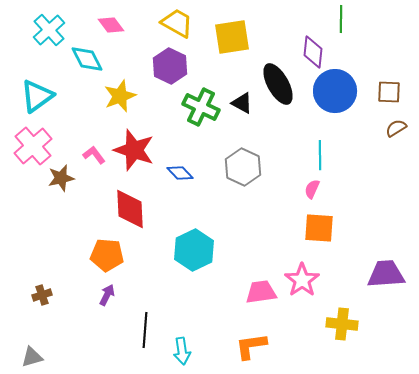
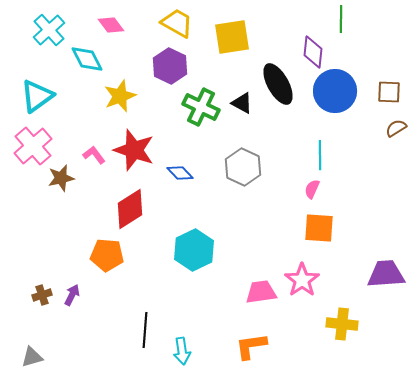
red diamond: rotated 60 degrees clockwise
purple arrow: moved 35 px left
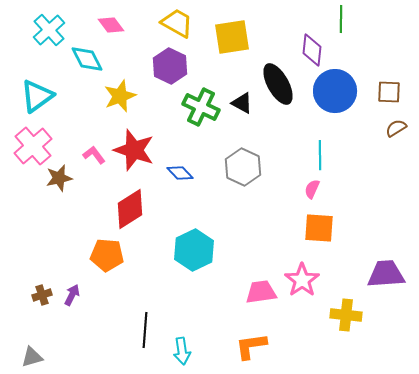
purple diamond: moved 1 px left, 2 px up
brown star: moved 2 px left
yellow cross: moved 4 px right, 9 px up
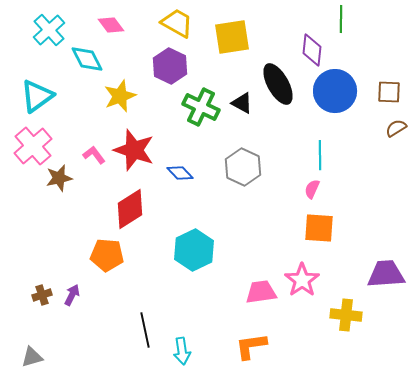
black line: rotated 16 degrees counterclockwise
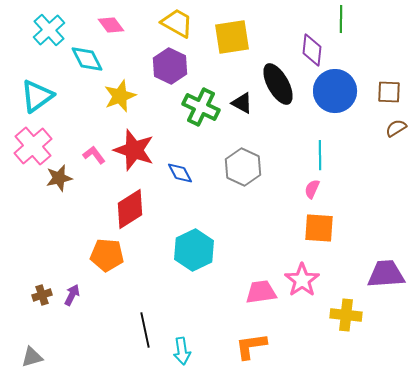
blue diamond: rotated 16 degrees clockwise
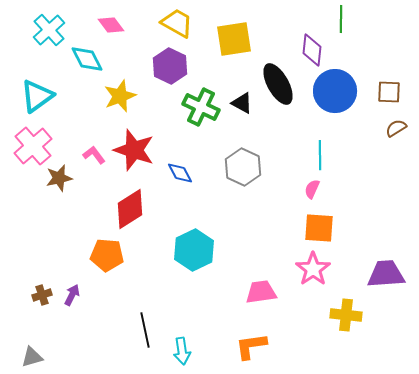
yellow square: moved 2 px right, 2 px down
pink star: moved 11 px right, 11 px up
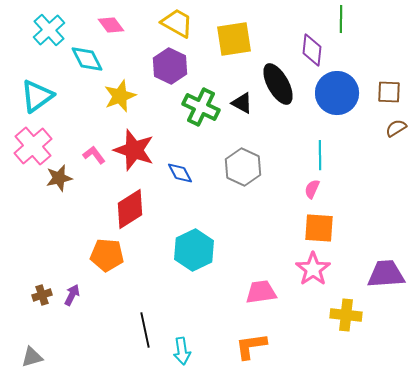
blue circle: moved 2 px right, 2 px down
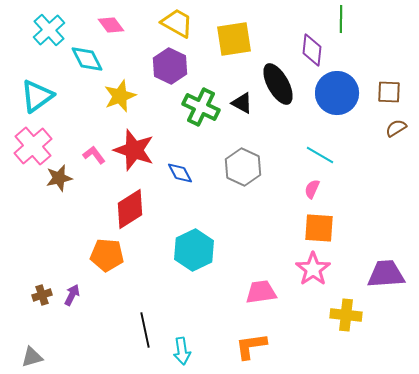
cyan line: rotated 60 degrees counterclockwise
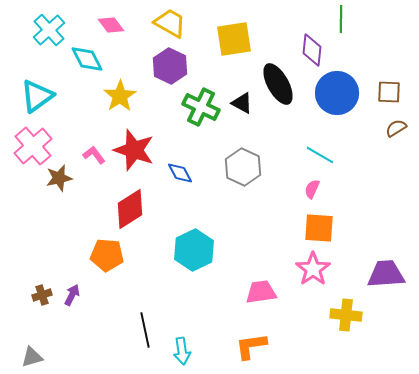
yellow trapezoid: moved 7 px left
yellow star: rotated 12 degrees counterclockwise
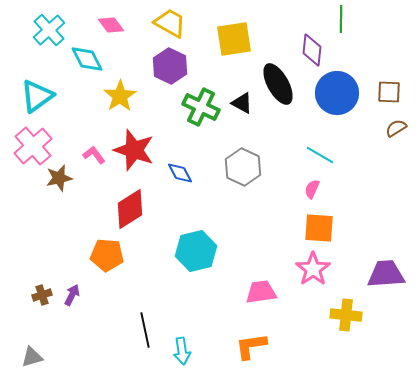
cyan hexagon: moved 2 px right, 1 px down; rotated 12 degrees clockwise
